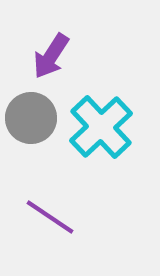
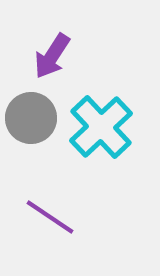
purple arrow: moved 1 px right
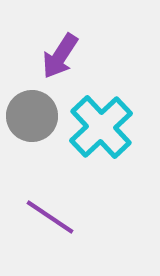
purple arrow: moved 8 px right
gray circle: moved 1 px right, 2 px up
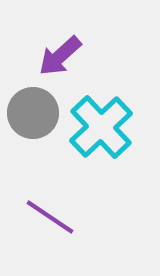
purple arrow: rotated 15 degrees clockwise
gray circle: moved 1 px right, 3 px up
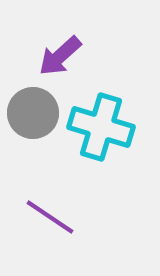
cyan cross: rotated 30 degrees counterclockwise
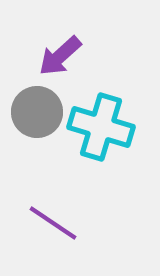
gray circle: moved 4 px right, 1 px up
purple line: moved 3 px right, 6 px down
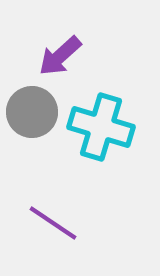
gray circle: moved 5 px left
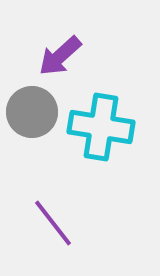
cyan cross: rotated 8 degrees counterclockwise
purple line: rotated 18 degrees clockwise
